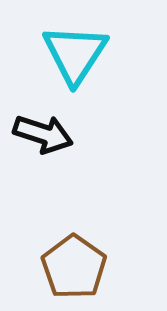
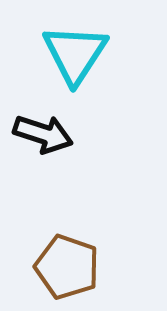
brown pentagon: moved 7 px left; rotated 16 degrees counterclockwise
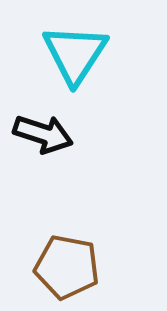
brown pentagon: rotated 8 degrees counterclockwise
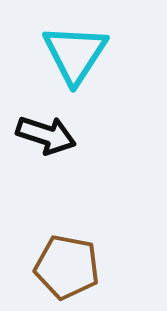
black arrow: moved 3 px right, 1 px down
